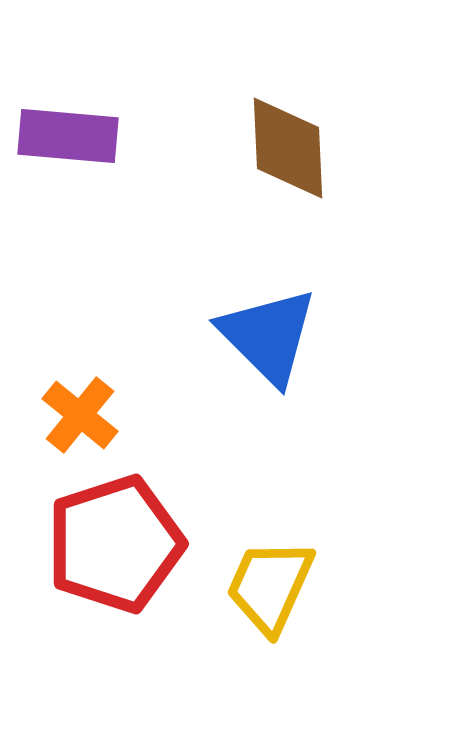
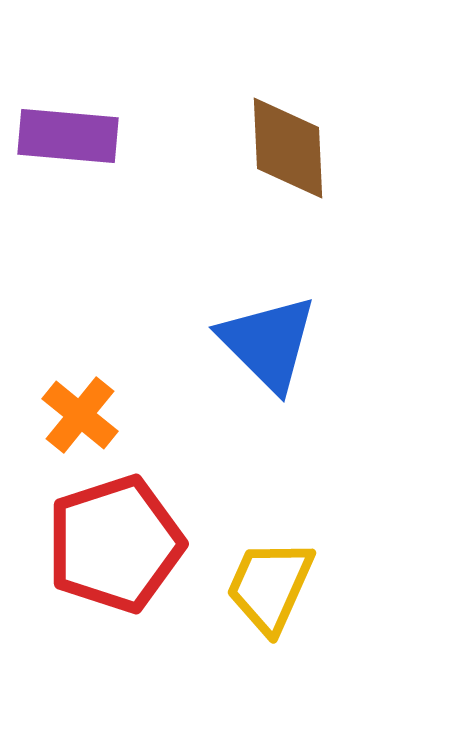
blue triangle: moved 7 px down
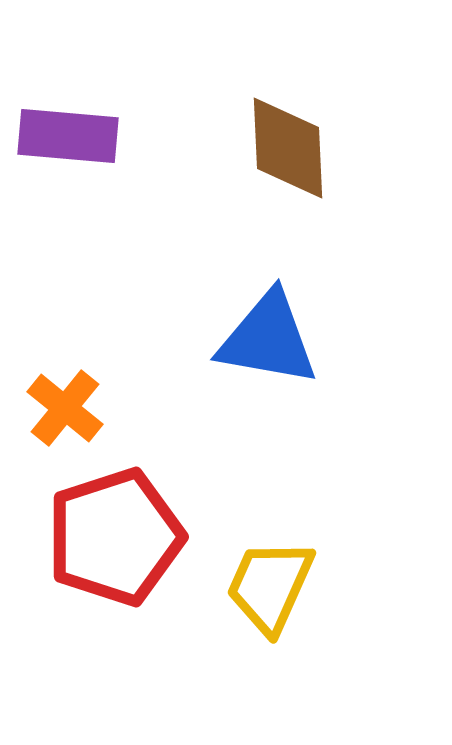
blue triangle: moved 4 px up; rotated 35 degrees counterclockwise
orange cross: moved 15 px left, 7 px up
red pentagon: moved 7 px up
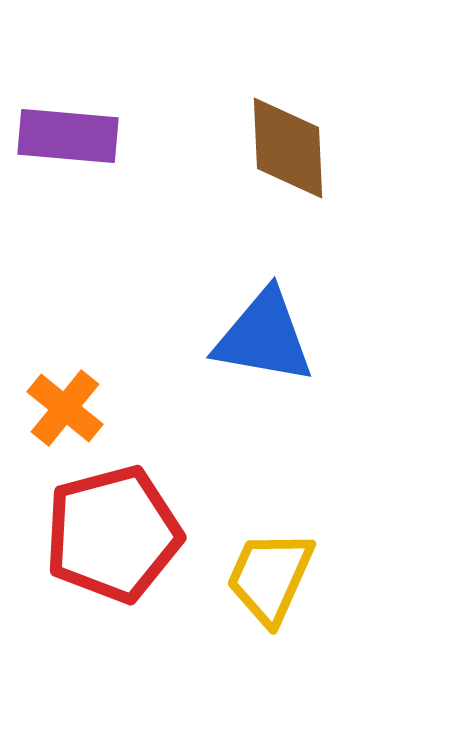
blue triangle: moved 4 px left, 2 px up
red pentagon: moved 2 px left, 3 px up; rotated 3 degrees clockwise
yellow trapezoid: moved 9 px up
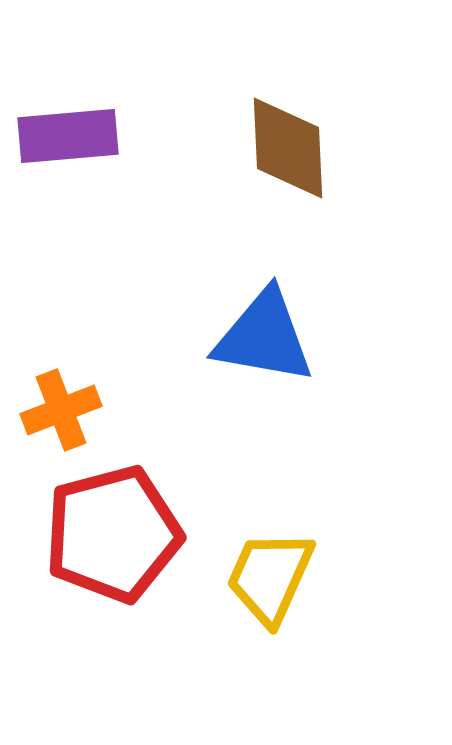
purple rectangle: rotated 10 degrees counterclockwise
orange cross: moved 4 px left, 2 px down; rotated 30 degrees clockwise
